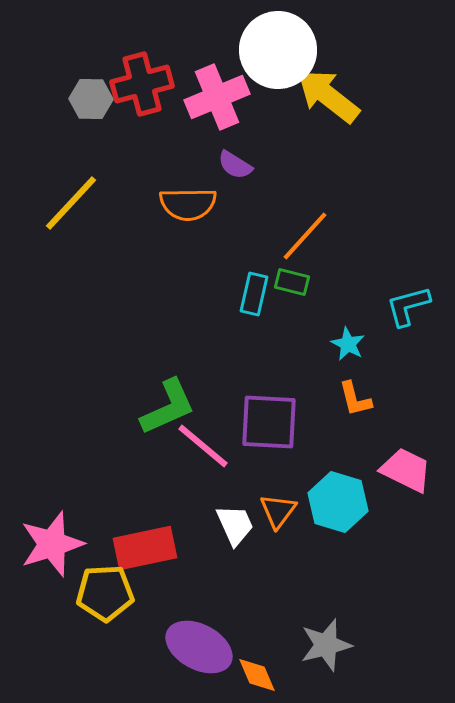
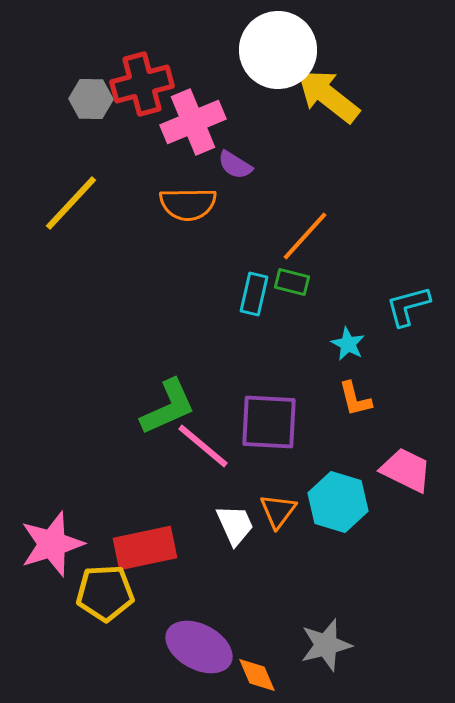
pink cross: moved 24 px left, 25 px down
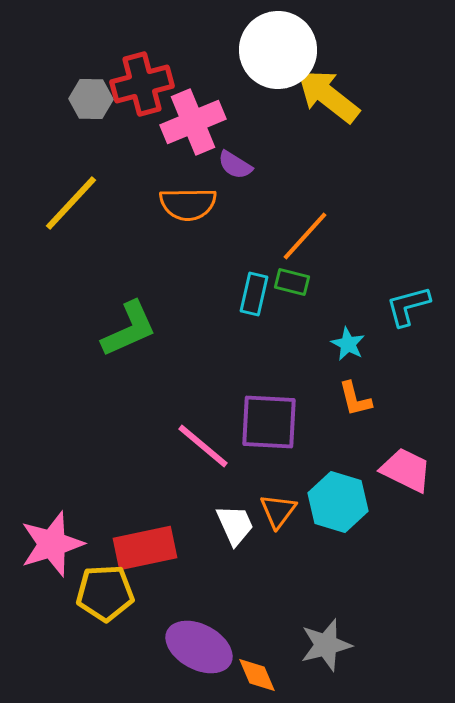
green L-shape: moved 39 px left, 78 px up
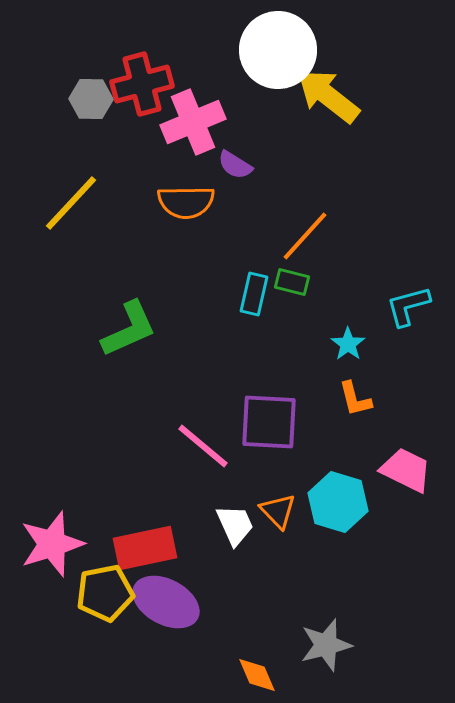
orange semicircle: moved 2 px left, 2 px up
cyan star: rotated 8 degrees clockwise
orange triangle: rotated 21 degrees counterclockwise
yellow pentagon: rotated 8 degrees counterclockwise
purple ellipse: moved 33 px left, 45 px up
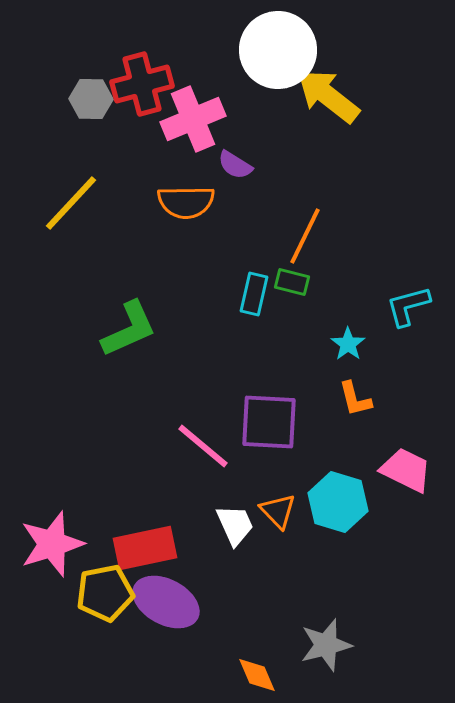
pink cross: moved 3 px up
orange line: rotated 16 degrees counterclockwise
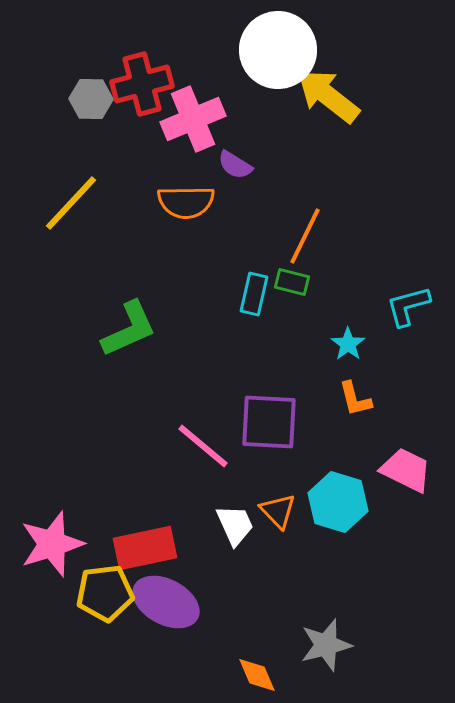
yellow pentagon: rotated 4 degrees clockwise
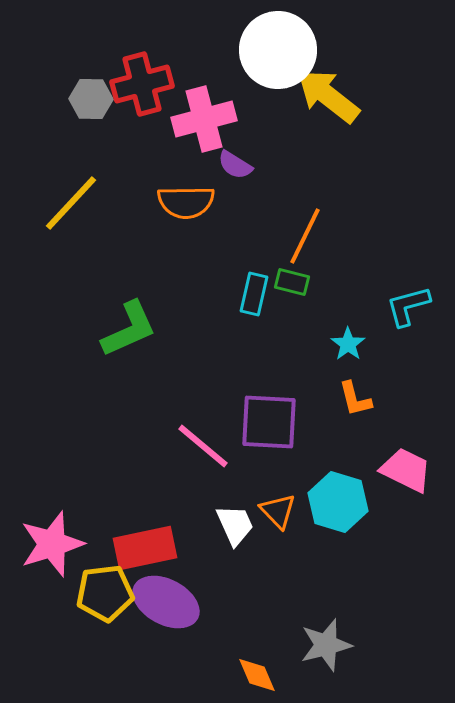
pink cross: moved 11 px right; rotated 8 degrees clockwise
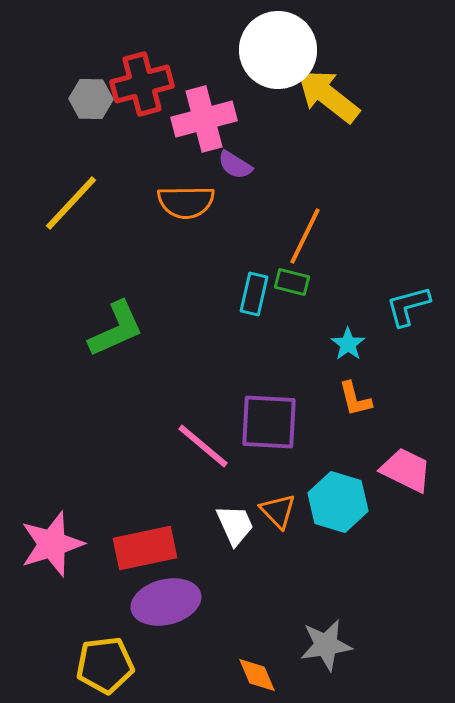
green L-shape: moved 13 px left
yellow pentagon: moved 72 px down
purple ellipse: rotated 42 degrees counterclockwise
gray star: rotated 6 degrees clockwise
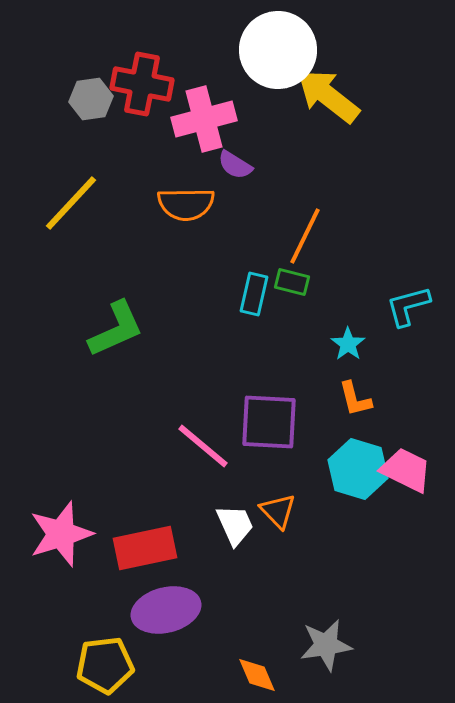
red cross: rotated 26 degrees clockwise
gray hexagon: rotated 9 degrees counterclockwise
orange semicircle: moved 2 px down
cyan hexagon: moved 20 px right, 33 px up
pink star: moved 9 px right, 10 px up
purple ellipse: moved 8 px down
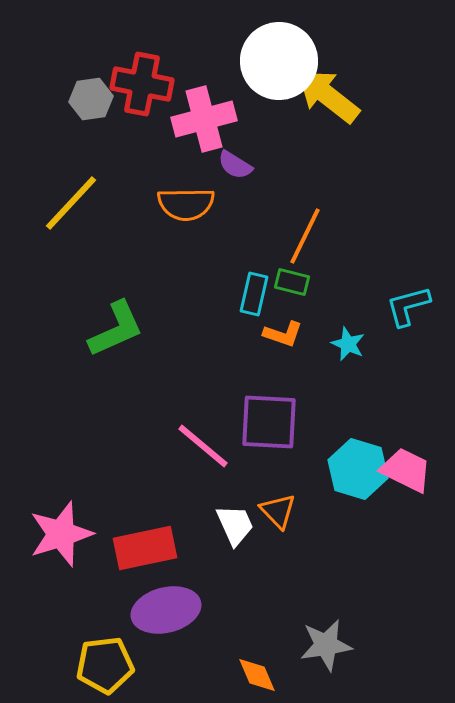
white circle: moved 1 px right, 11 px down
cyan star: rotated 12 degrees counterclockwise
orange L-shape: moved 72 px left, 65 px up; rotated 57 degrees counterclockwise
